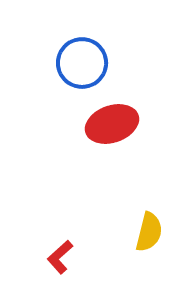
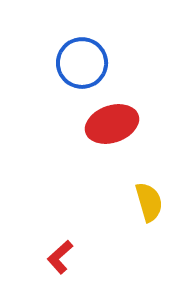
yellow semicircle: moved 30 px up; rotated 30 degrees counterclockwise
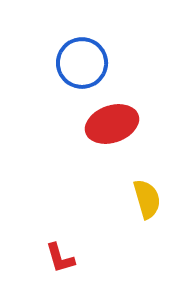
yellow semicircle: moved 2 px left, 3 px up
red L-shape: moved 1 px down; rotated 64 degrees counterclockwise
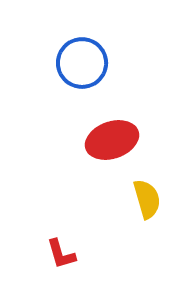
red ellipse: moved 16 px down
red L-shape: moved 1 px right, 4 px up
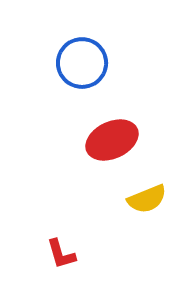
red ellipse: rotated 6 degrees counterclockwise
yellow semicircle: rotated 84 degrees clockwise
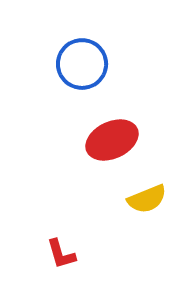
blue circle: moved 1 px down
